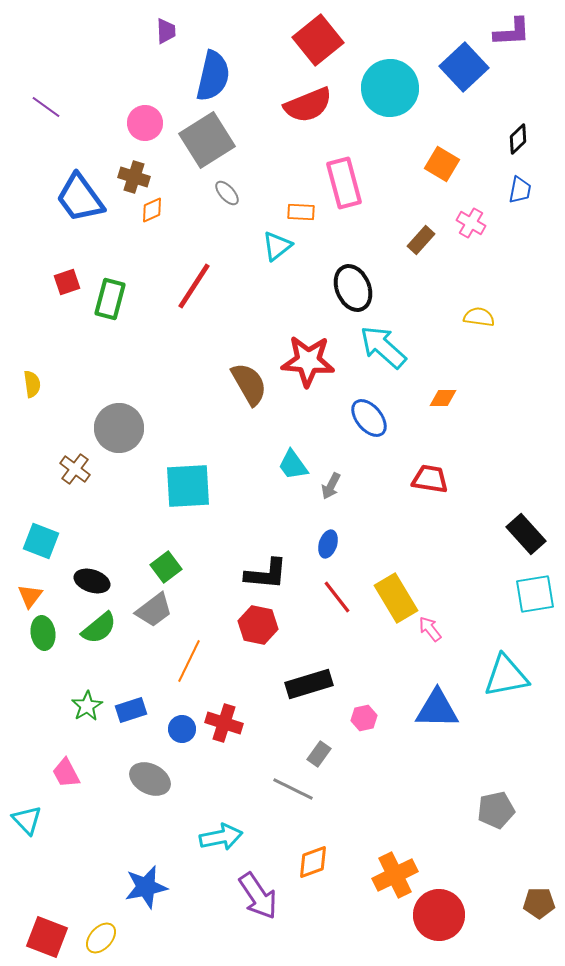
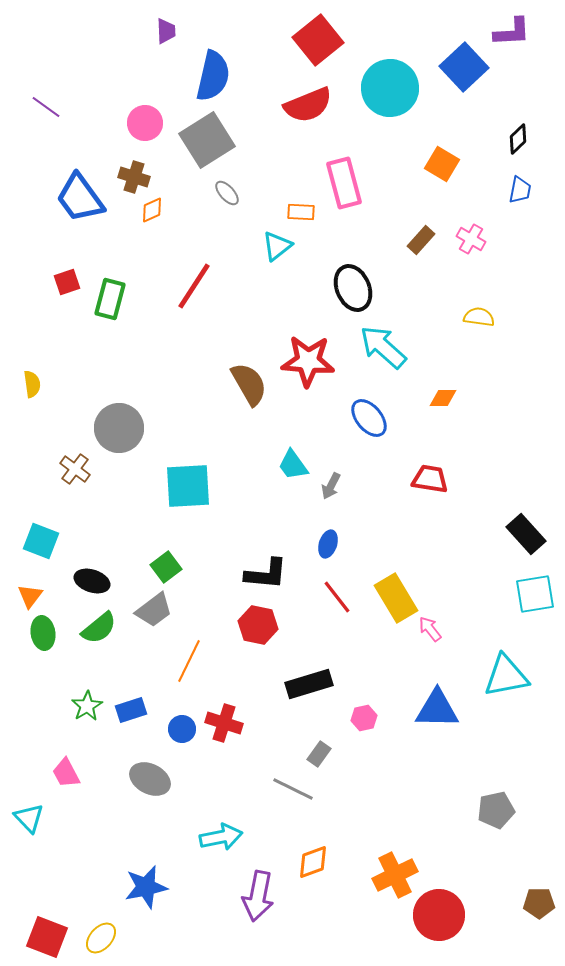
pink cross at (471, 223): moved 16 px down
cyan triangle at (27, 820): moved 2 px right, 2 px up
purple arrow at (258, 896): rotated 45 degrees clockwise
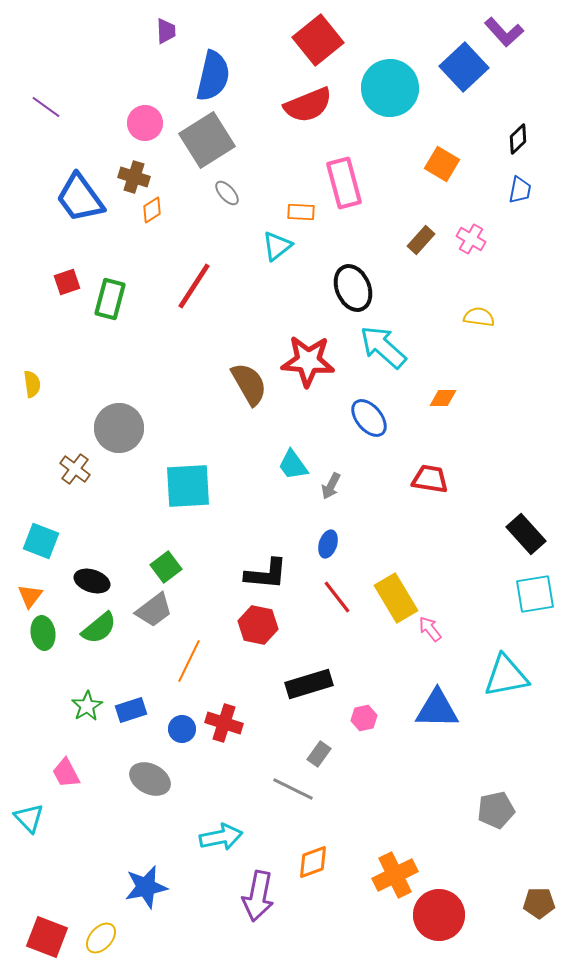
purple L-shape at (512, 32): moved 8 px left; rotated 51 degrees clockwise
orange diamond at (152, 210): rotated 8 degrees counterclockwise
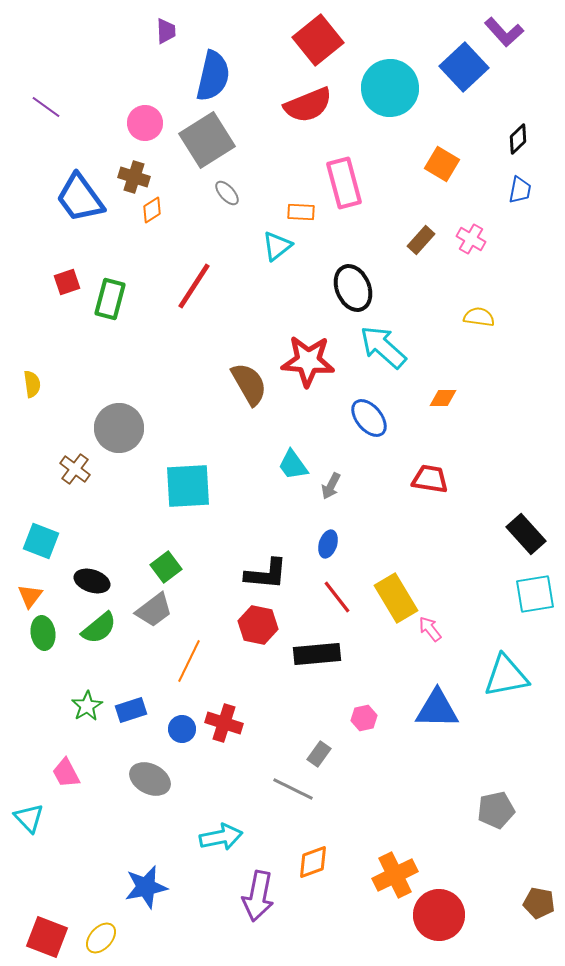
black rectangle at (309, 684): moved 8 px right, 30 px up; rotated 12 degrees clockwise
brown pentagon at (539, 903): rotated 12 degrees clockwise
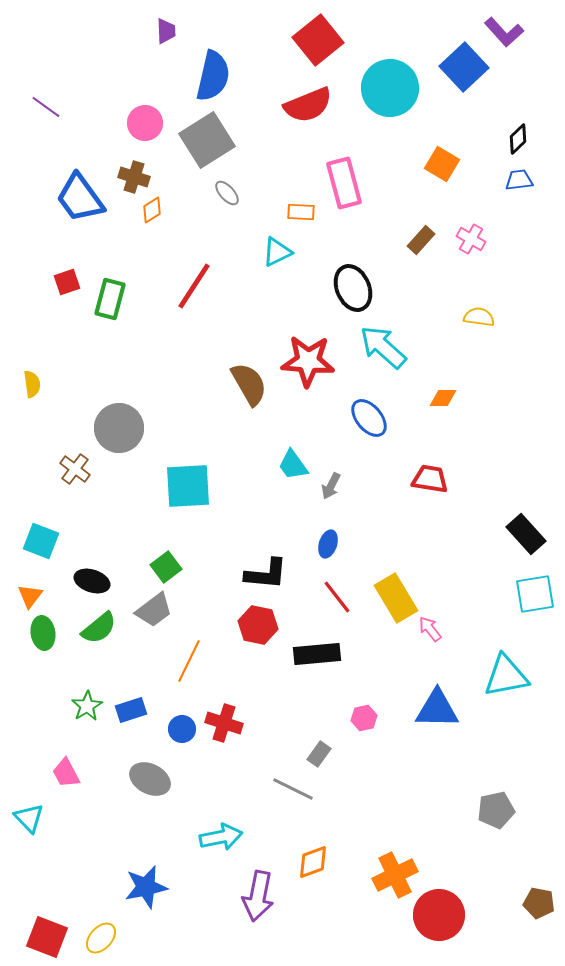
blue trapezoid at (520, 190): moved 1 px left, 10 px up; rotated 108 degrees counterclockwise
cyan triangle at (277, 246): moved 6 px down; rotated 12 degrees clockwise
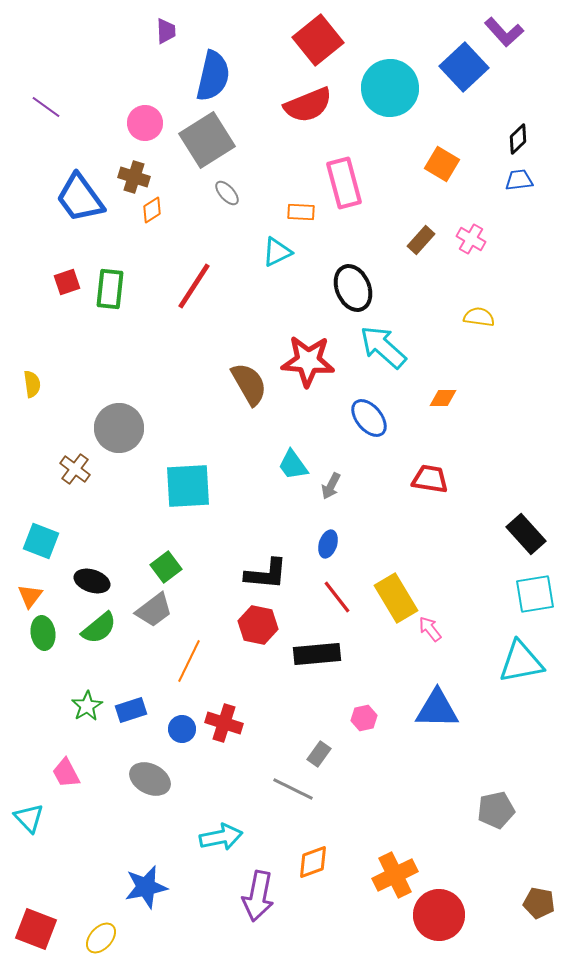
green rectangle at (110, 299): moved 10 px up; rotated 9 degrees counterclockwise
cyan triangle at (506, 676): moved 15 px right, 14 px up
red square at (47, 937): moved 11 px left, 8 px up
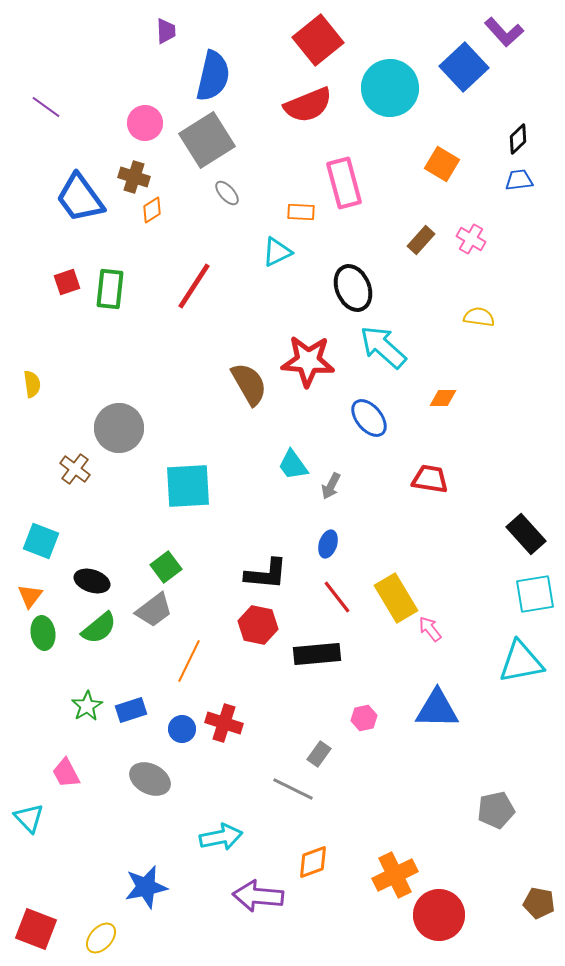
purple arrow at (258, 896): rotated 84 degrees clockwise
